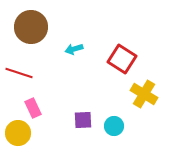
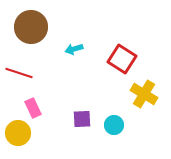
purple square: moved 1 px left, 1 px up
cyan circle: moved 1 px up
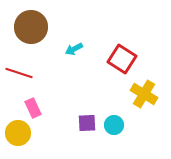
cyan arrow: rotated 12 degrees counterclockwise
purple square: moved 5 px right, 4 px down
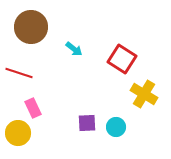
cyan arrow: rotated 114 degrees counterclockwise
cyan circle: moved 2 px right, 2 px down
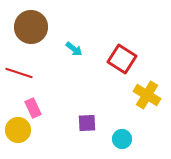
yellow cross: moved 3 px right, 1 px down
cyan circle: moved 6 px right, 12 px down
yellow circle: moved 3 px up
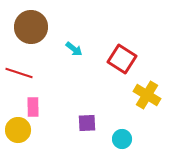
pink rectangle: moved 1 px up; rotated 24 degrees clockwise
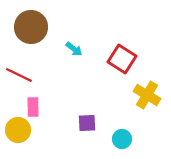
red line: moved 2 px down; rotated 8 degrees clockwise
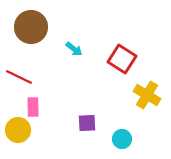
red line: moved 2 px down
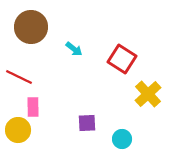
yellow cross: moved 1 px right, 1 px up; rotated 16 degrees clockwise
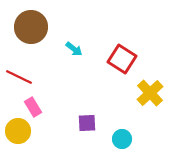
yellow cross: moved 2 px right, 1 px up
pink rectangle: rotated 30 degrees counterclockwise
yellow circle: moved 1 px down
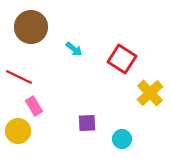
pink rectangle: moved 1 px right, 1 px up
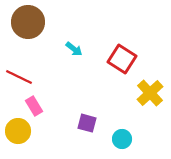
brown circle: moved 3 px left, 5 px up
purple square: rotated 18 degrees clockwise
